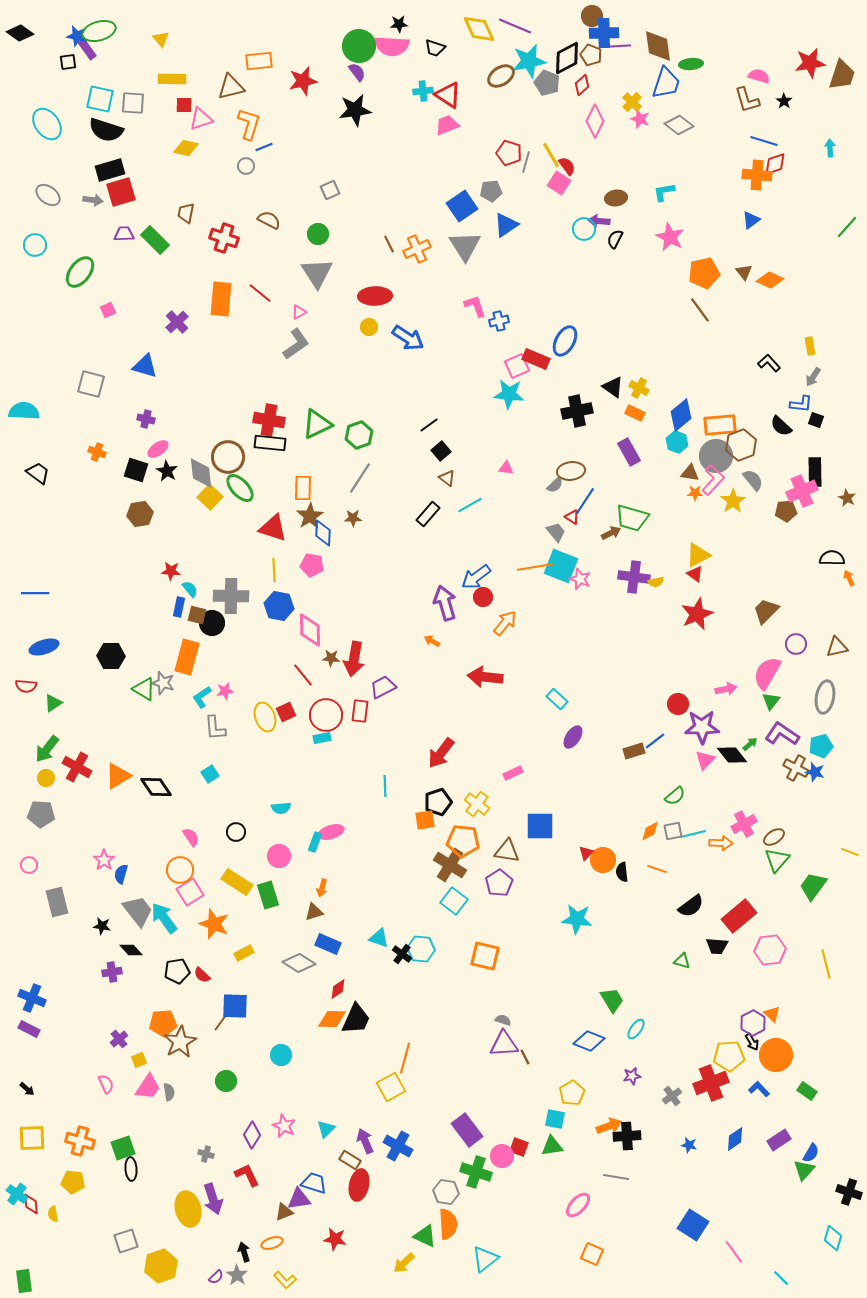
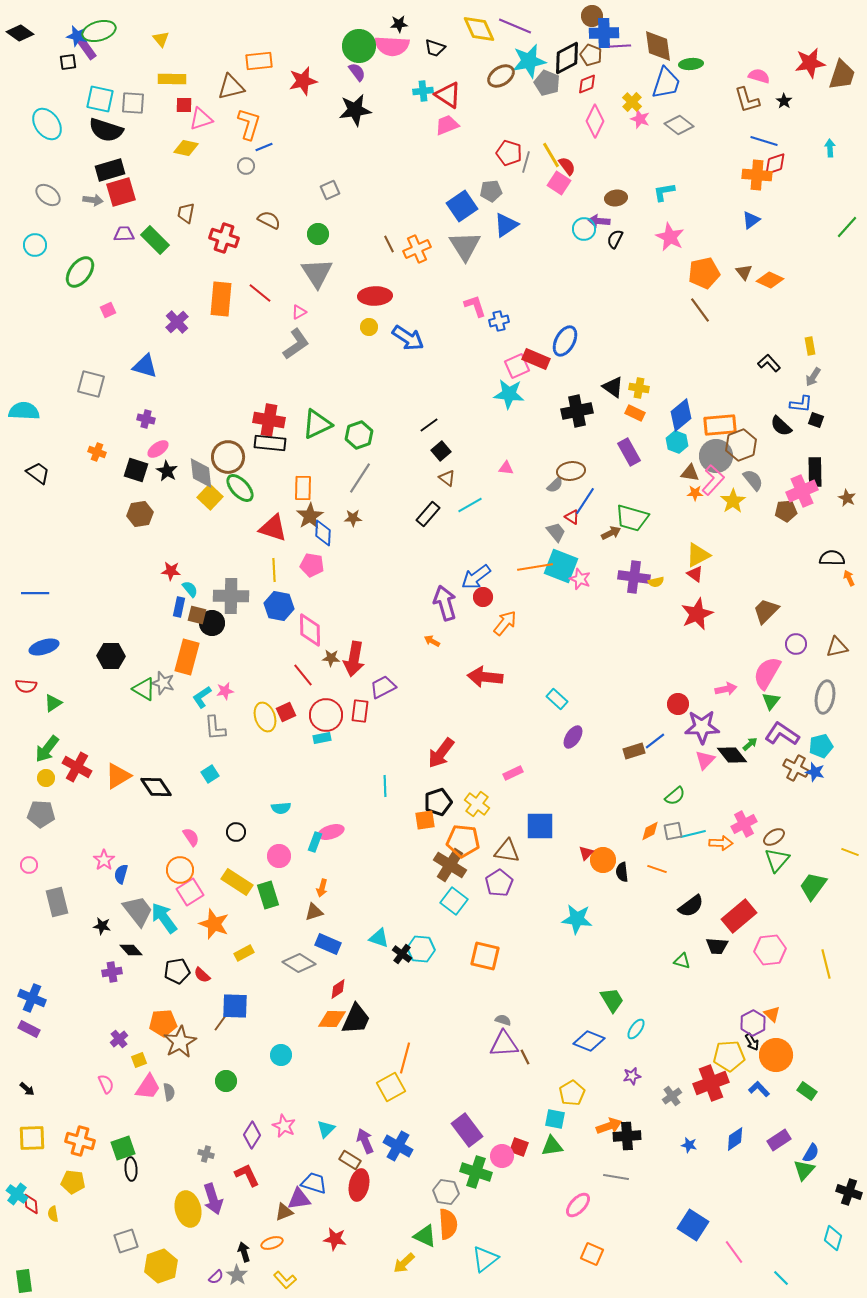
red diamond at (582, 85): moved 5 px right, 1 px up; rotated 20 degrees clockwise
yellow cross at (639, 388): rotated 18 degrees counterclockwise
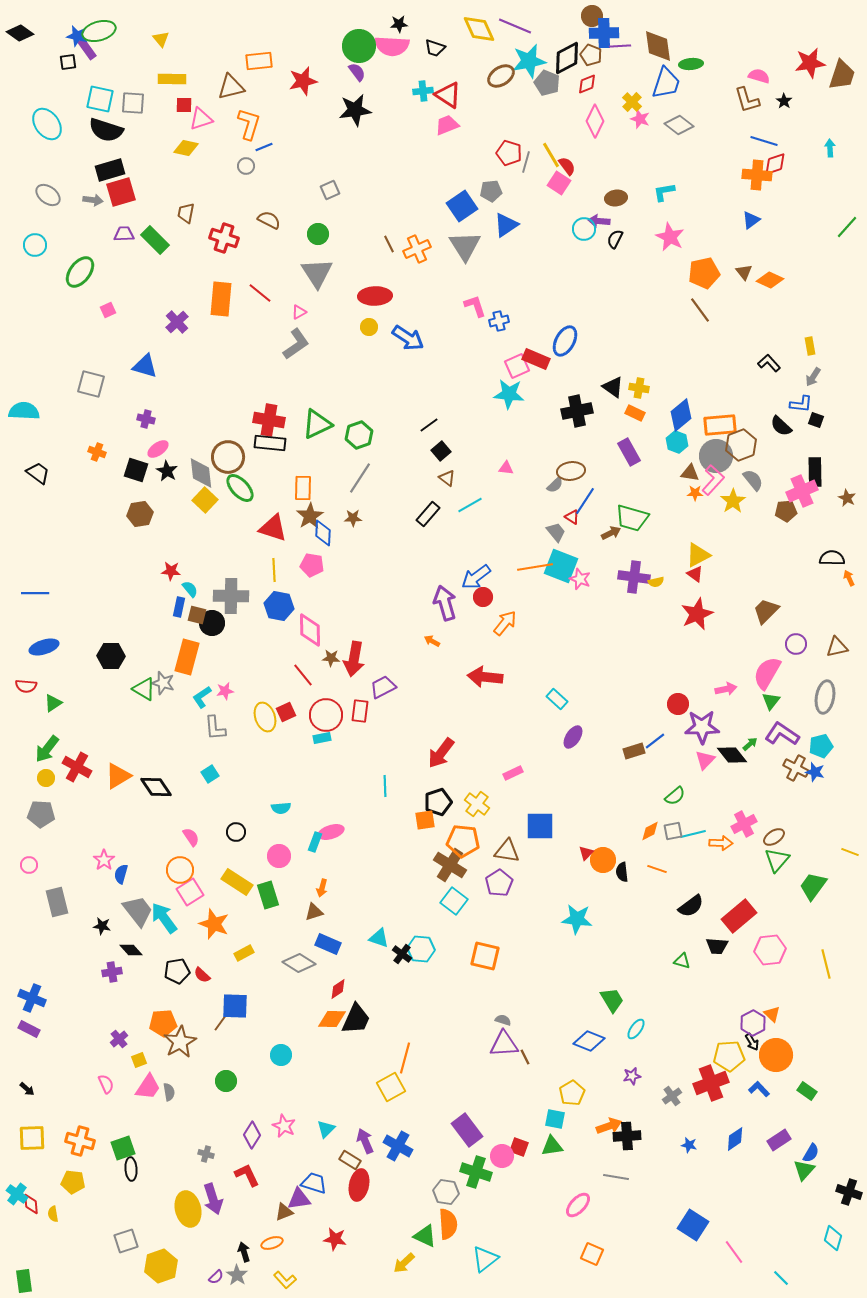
yellow square at (210, 497): moved 5 px left, 3 px down
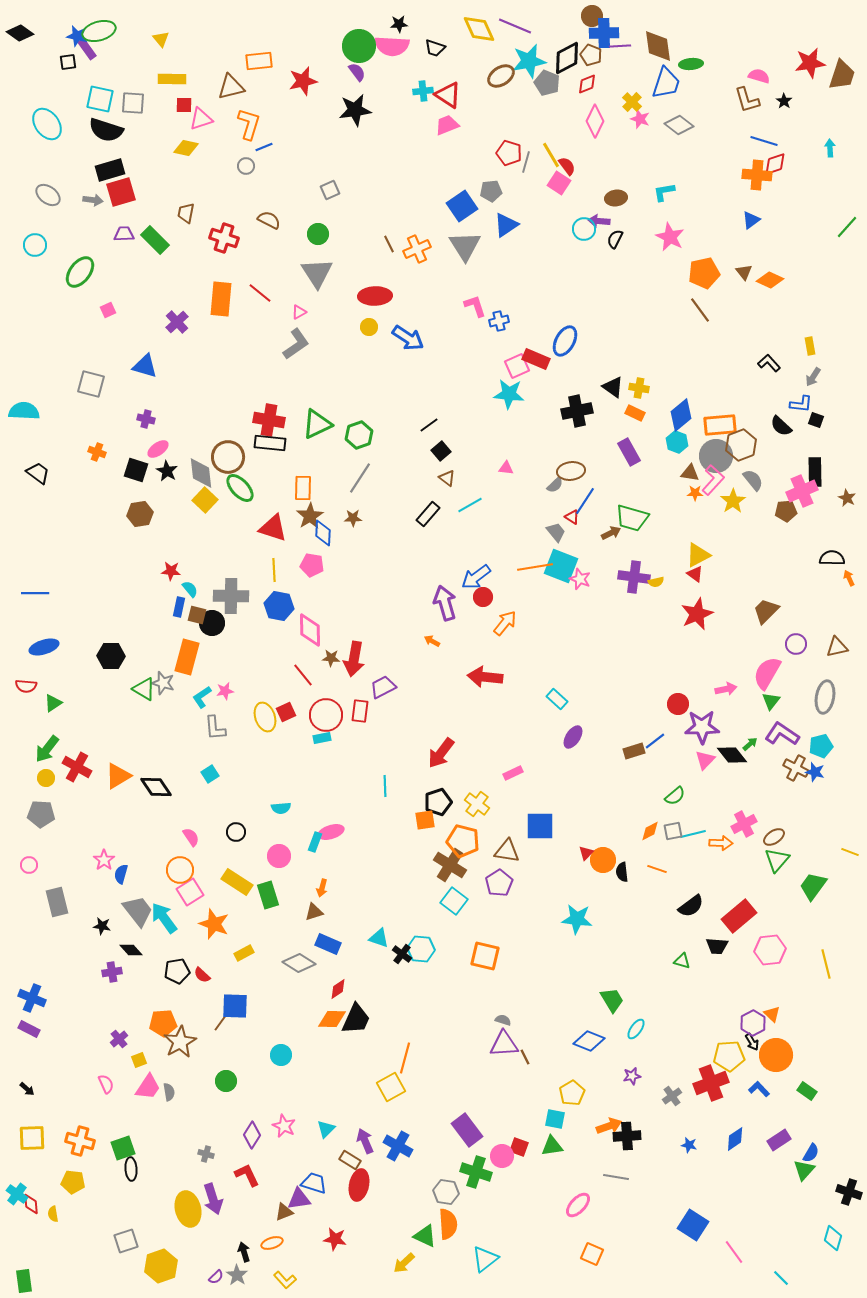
orange pentagon at (463, 841): rotated 8 degrees clockwise
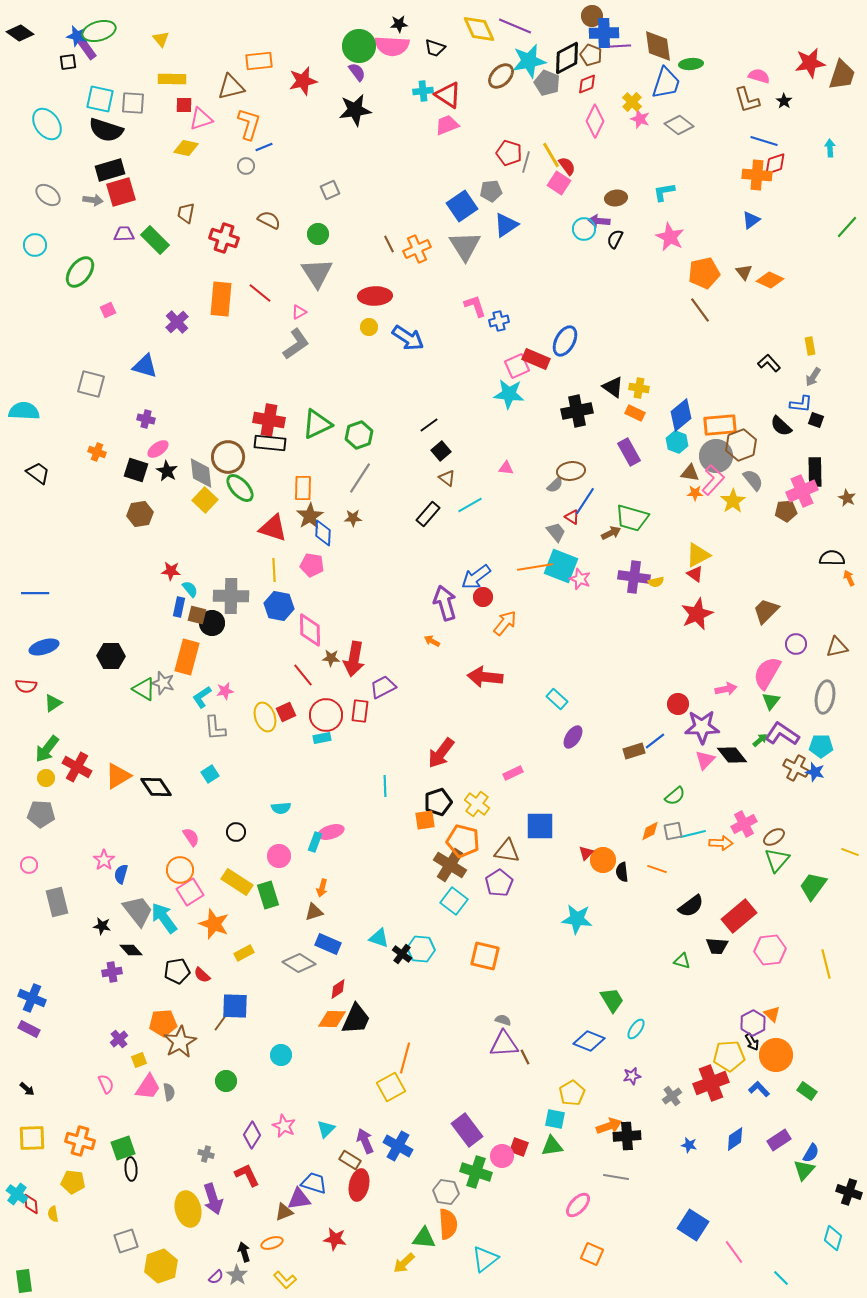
brown ellipse at (501, 76): rotated 12 degrees counterclockwise
green arrow at (750, 744): moved 10 px right, 4 px up
cyan pentagon at (821, 746): rotated 15 degrees clockwise
green triangle at (425, 1236): moved 1 px left, 2 px down; rotated 20 degrees counterclockwise
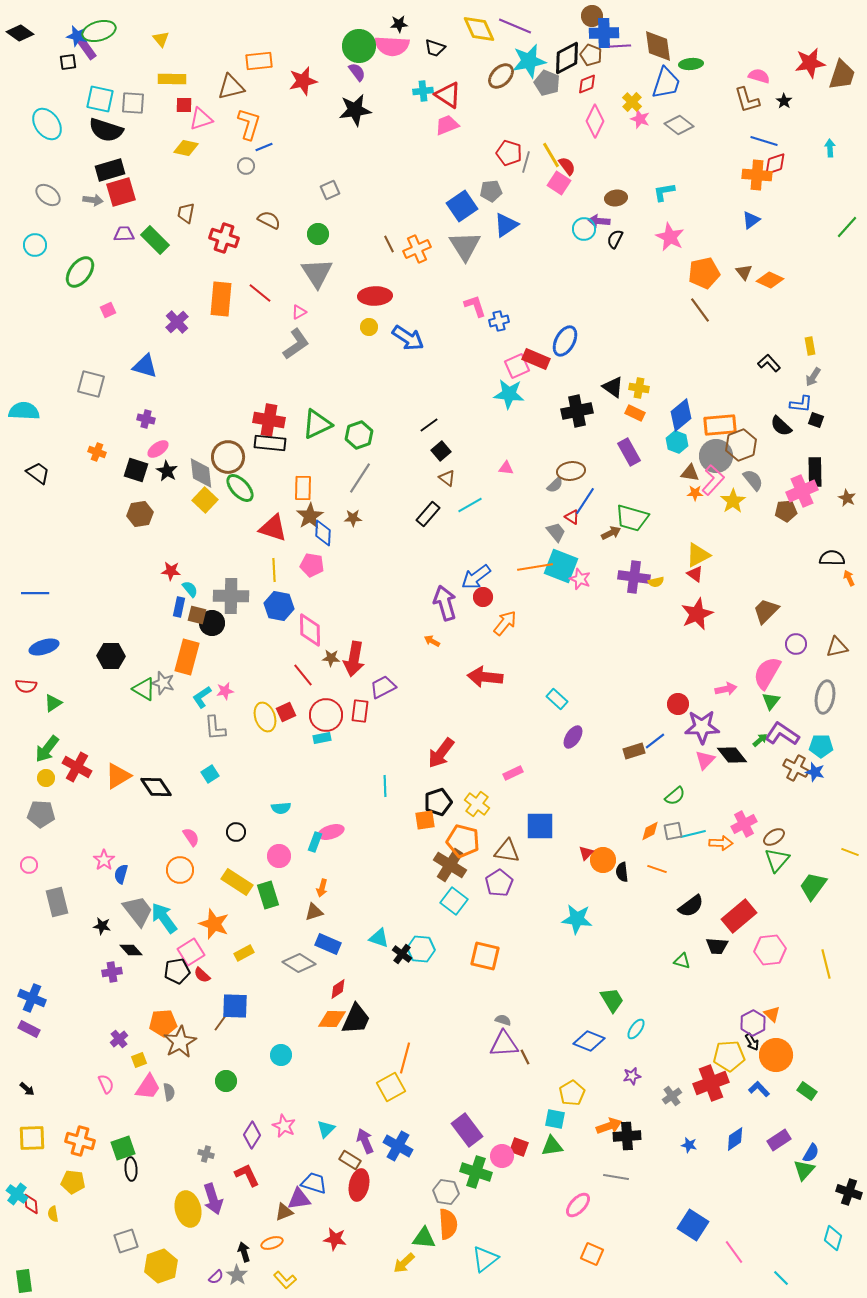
pink square at (190, 892): moved 1 px right, 60 px down
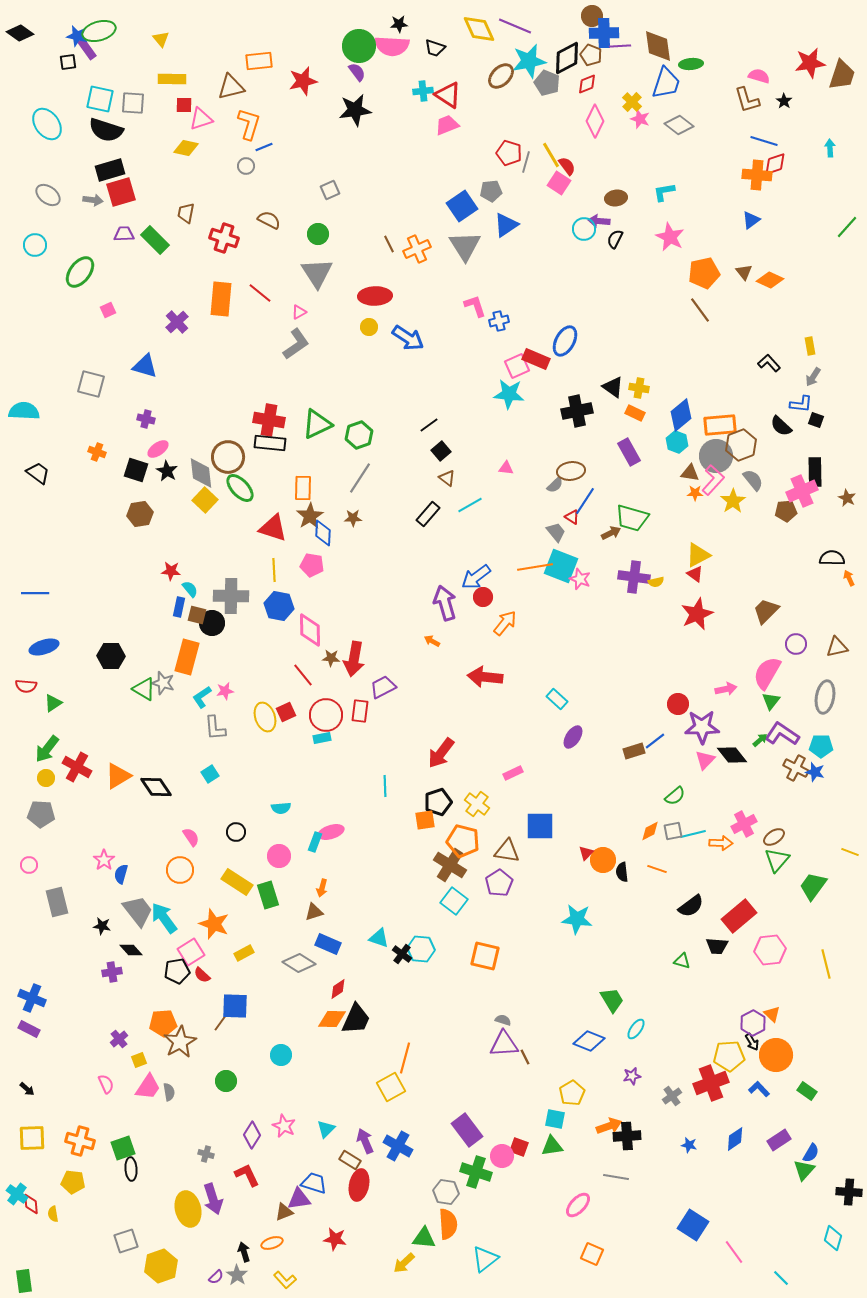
black cross at (849, 1192): rotated 15 degrees counterclockwise
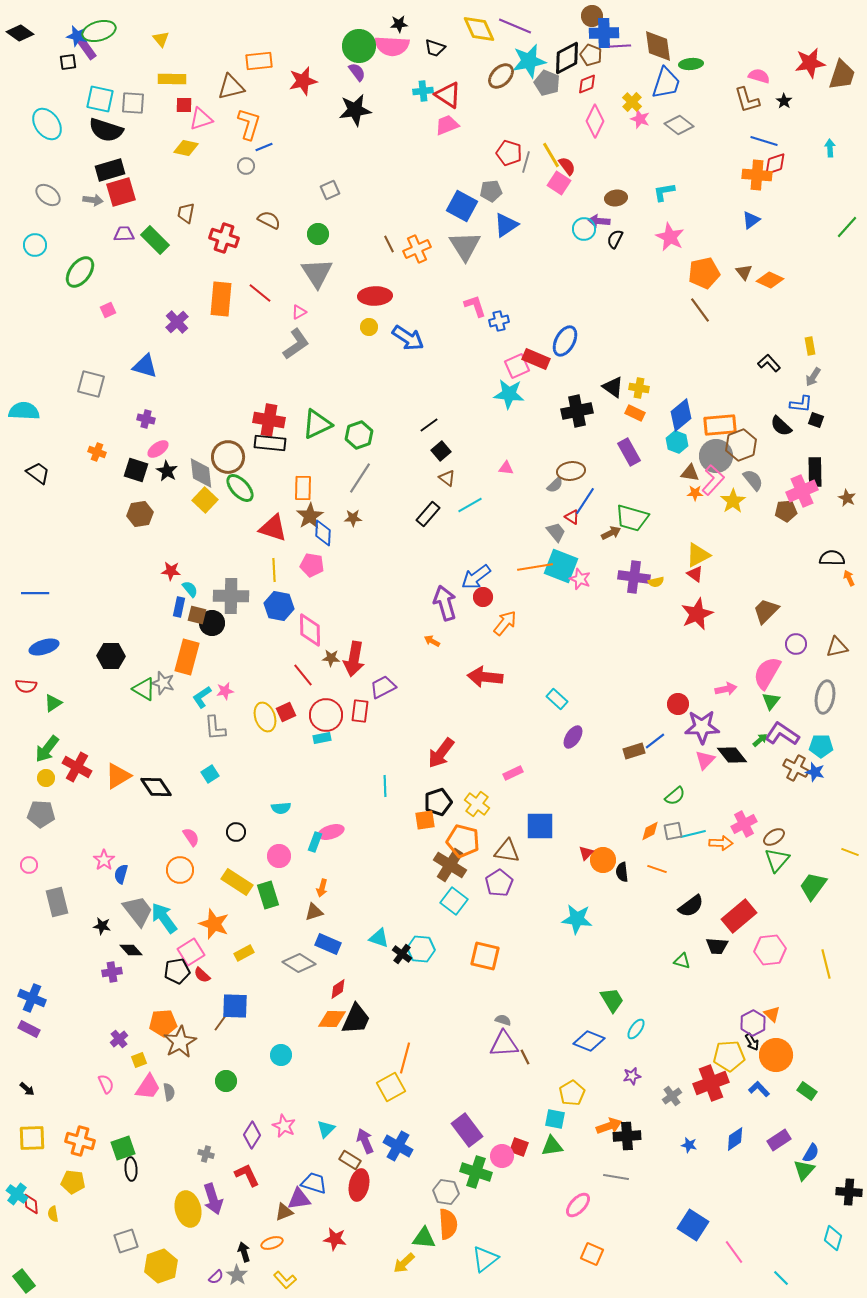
blue square at (462, 206): rotated 28 degrees counterclockwise
green rectangle at (24, 1281): rotated 30 degrees counterclockwise
